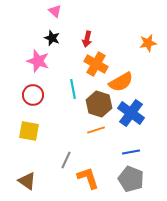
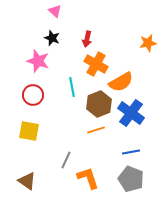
cyan line: moved 1 px left, 2 px up
brown hexagon: rotated 20 degrees clockwise
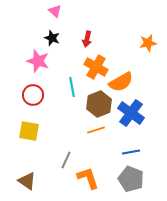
orange cross: moved 3 px down
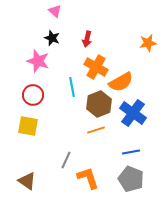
blue cross: moved 2 px right
yellow square: moved 1 px left, 5 px up
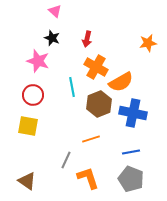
blue cross: rotated 24 degrees counterclockwise
orange line: moved 5 px left, 9 px down
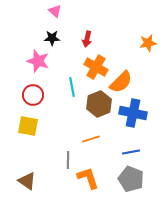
black star: rotated 21 degrees counterclockwise
orange semicircle: rotated 15 degrees counterclockwise
gray line: moved 2 px right; rotated 24 degrees counterclockwise
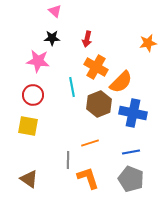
pink star: rotated 10 degrees counterclockwise
orange line: moved 1 px left, 4 px down
brown triangle: moved 2 px right, 2 px up
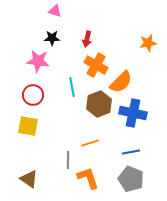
pink triangle: rotated 24 degrees counterclockwise
orange cross: moved 2 px up
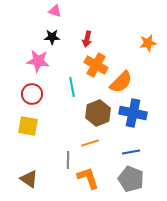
black star: moved 1 px up
red circle: moved 1 px left, 1 px up
brown hexagon: moved 1 px left, 9 px down
